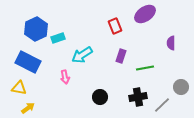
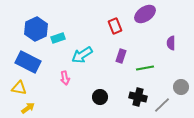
pink arrow: moved 1 px down
black cross: rotated 24 degrees clockwise
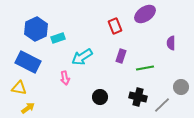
cyan arrow: moved 2 px down
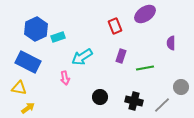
cyan rectangle: moved 1 px up
black cross: moved 4 px left, 4 px down
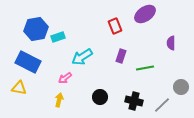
blue hexagon: rotated 15 degrees clockwise
pink arrow: rotated 64 degrees clockwise
yellow arrow: moved 31 px right, 8 px up; rotated 40 degrees counterclockwise
